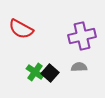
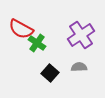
purple cross: moved 1 px left, 1 px up; rotated 20 degrees counterclockwise
green cross: moved 2 px right, 29 px up
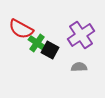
black square: moved 23 px up; rotated 12 degrees counterclockwise
